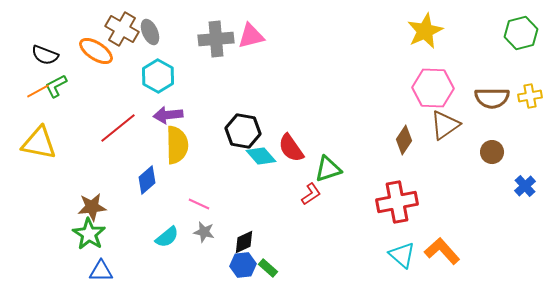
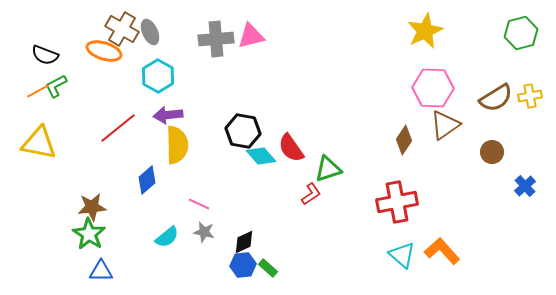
orange ellipse: moved 8 px right; rotated 16 degrees counterclockwise
brown semicircle: moved 4 px right; rotated 32 degrees counterclockwise
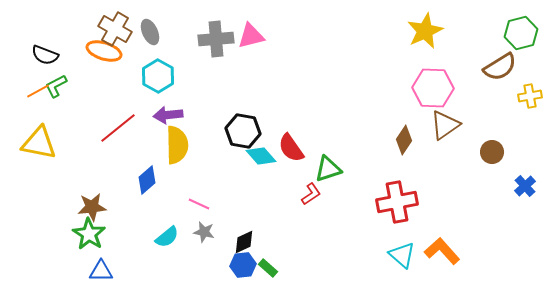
brown cross: moved 7 px left
brown semicircle: moved 4 px right, 31 px up
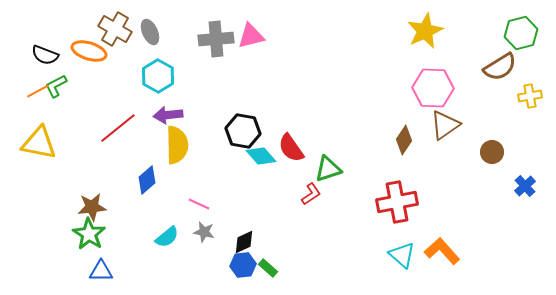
orange ellipse: moved 15 px left
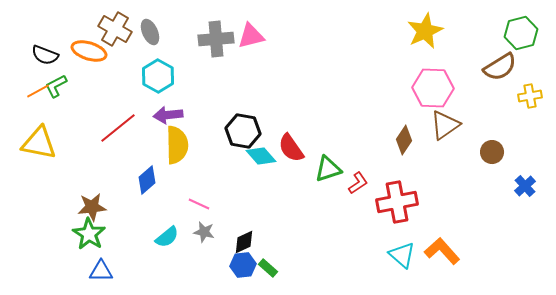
red L-shape: moved 47 px right, 11 px up
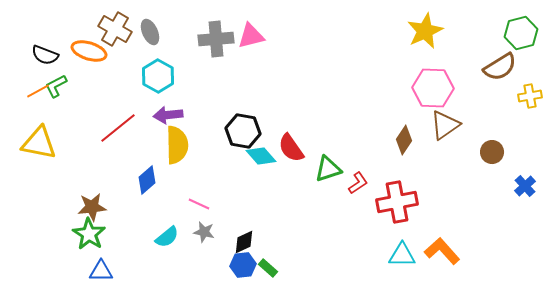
cyan triangle: rotated 40 degrees counterclockwise
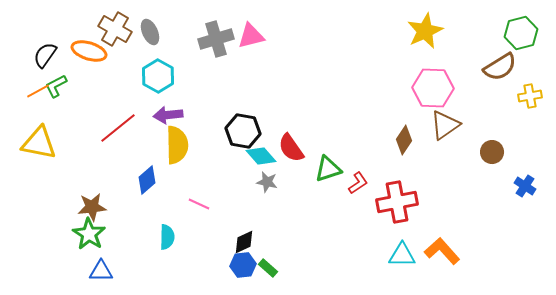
gray cross: rotated 12 degrees counterclockwise
black semicircle: rotated 104 degrees clockwise
blue cross: rotated 15 degrees counterclockwise
gray star: moved 63 px right, 50 px up
cyan semicircle: rotated 50 degrees counterclockwise
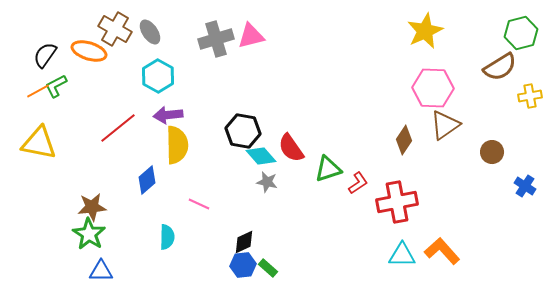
gray ellipse: rotated 10 degrees counterclockwise
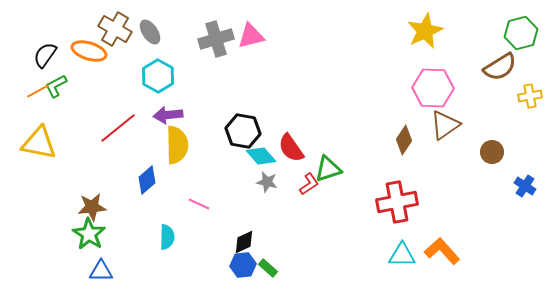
red L-shape: moved 49 px left, 1 px down
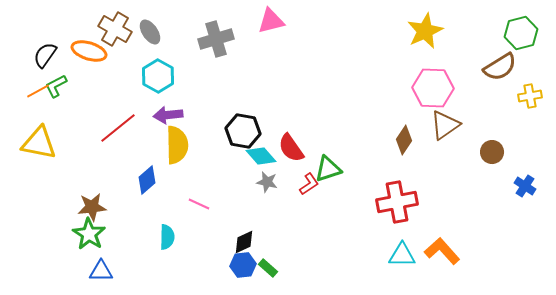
pink triangle: moved 20 px right, 15 px up
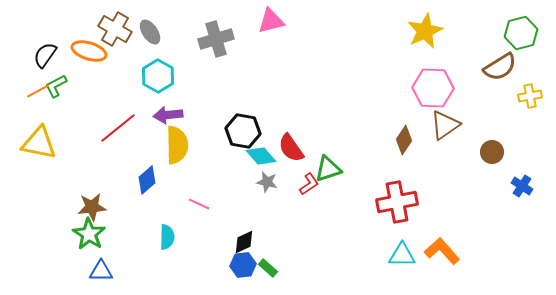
blue cross: moved 3 px left
